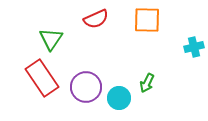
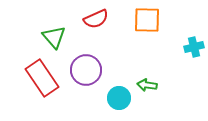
green triangle: moved 3 px right, 2 px up; rotated 15 degrees counterclockwise
green arrow: moved 2 px down; rotated 72 degrees clockwise
purple circle: moved 17 px up
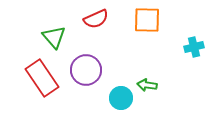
cyan circle: moved 2 px right
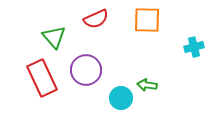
red rectangle: rotated 9 degrees clockwise
